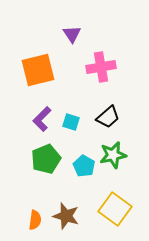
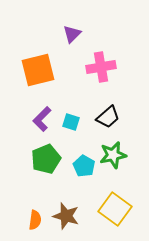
purple triangle: rotated 18 degrees clockwise
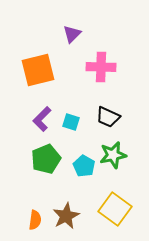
pink cross: rotated 12 degrees clockwise
black trapezoid: rotated 65 degrees clockwise
brown star: rotated 28 degrees clockwise
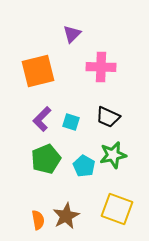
orange square: moved 1 px down
yellow square: moved 2 px right; rotated 16 degrees counterclockwise
orange semicircle: moved 3 px right; rotated 18 degrees counterclockwise
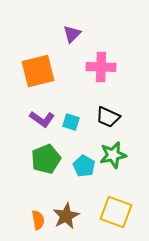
purple L-shape: rotated 100 degrees counterclockwise
yellow square: moved 1 px left, 3 px down
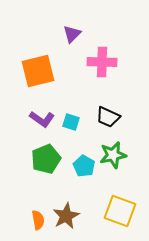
pink cross: moved 1 px right, 5 px up
yellow square: moved 4 px right, 1 px up
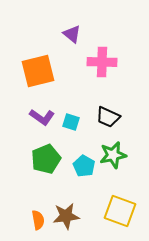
purple triangle: rotated 36 degrees counterclockwise
purple L-shape: moved 2 px up
brown star: rotated 20 degrees clockwise
